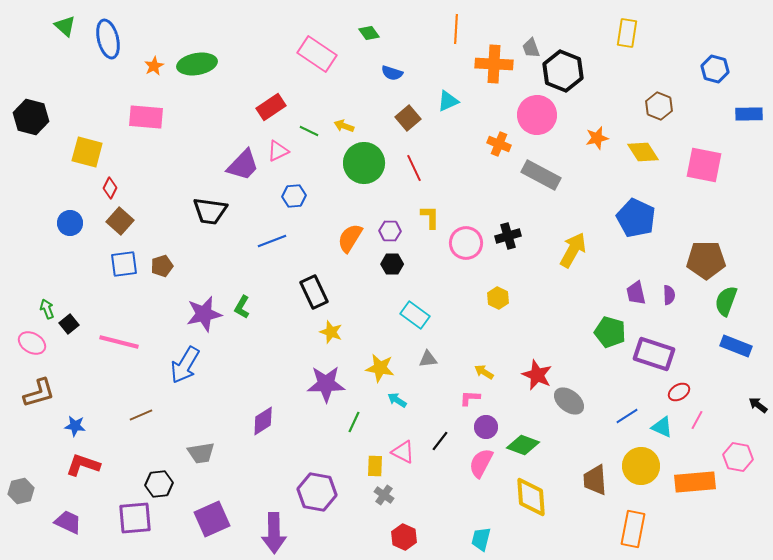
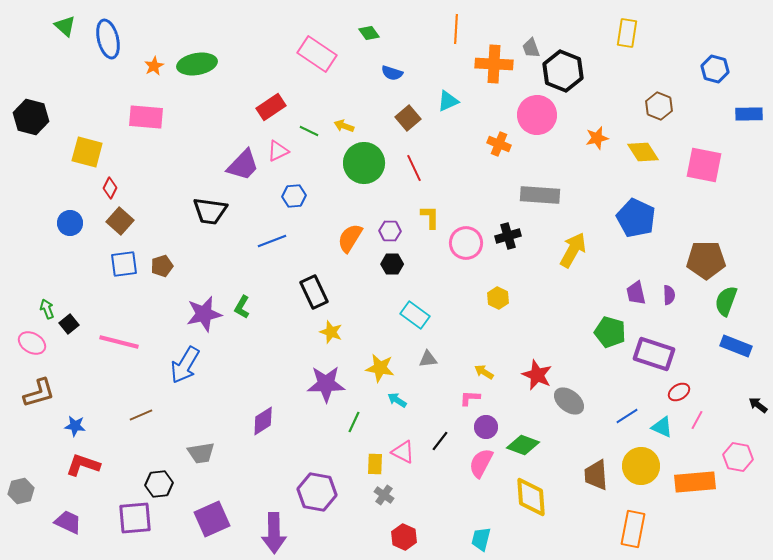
gray rectangle at (541, 175): moved 1 px left, 20 px down; rotated 24 degrees counterclockwise
yellow rectangle at (375, 466): moved 2 px up
brown trapezoid at (595, 480): moved 1 px right, 5 px up
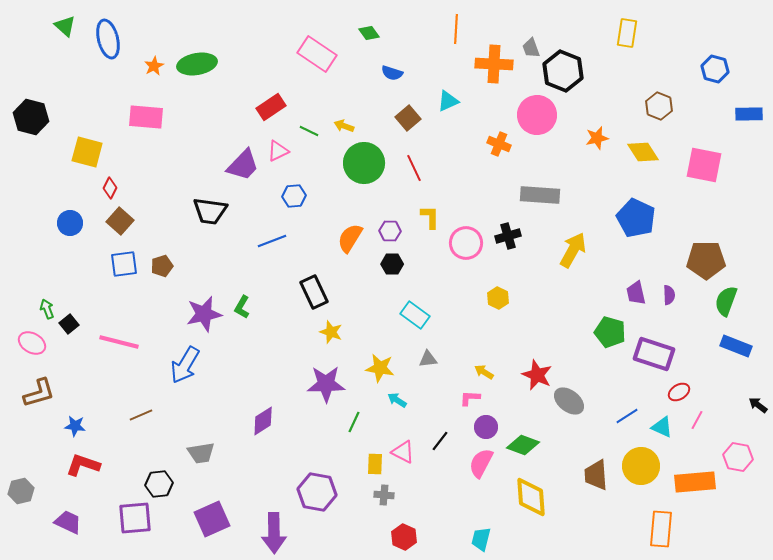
gray cross at (384, 495): rotated 30 degrees counterclockwise
orange rectangle at (633, 529): moved 28 px right; rotated 6 degrees counterclockwise
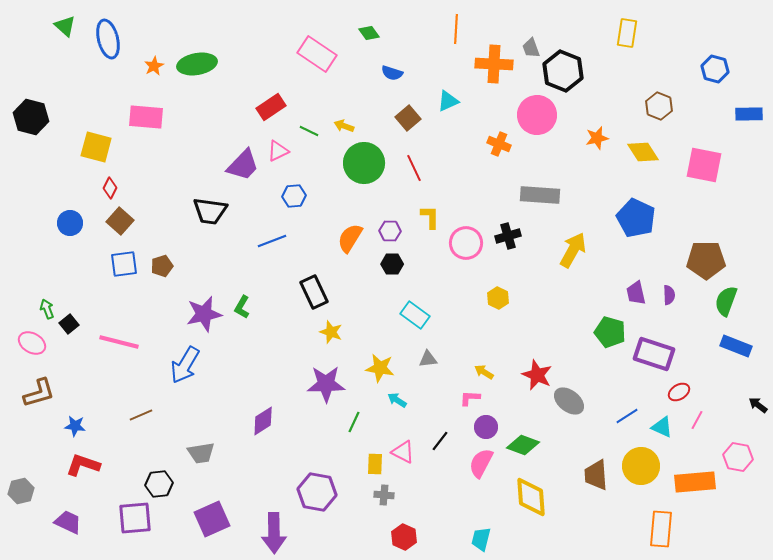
yellow square at (87, 152): moved 9 px right, 5 px up
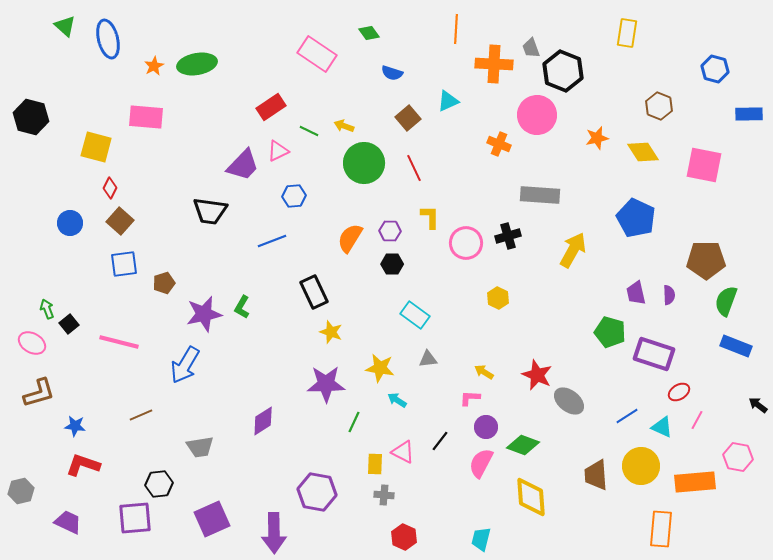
brown pentagon at (162, 266): moved 2 px right, 17 px down
gray trapezoid at (201, 453): moved 1 px left, 6 px up
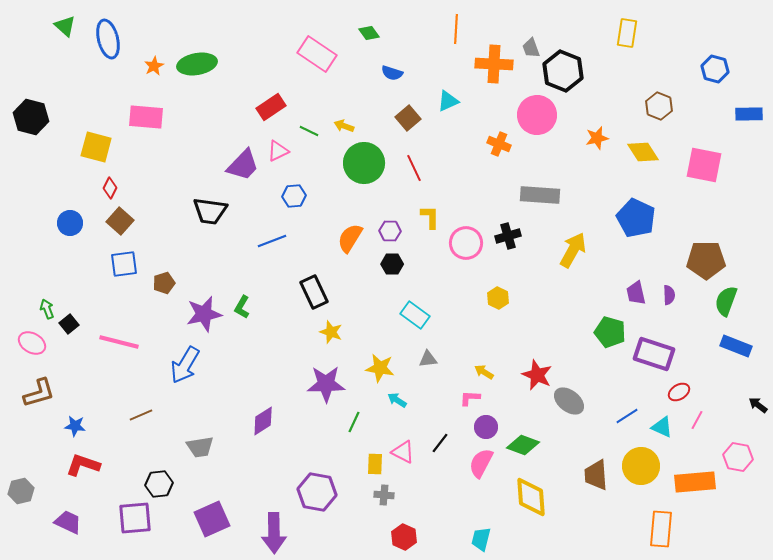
black line at (440, 441): moved 2 px down
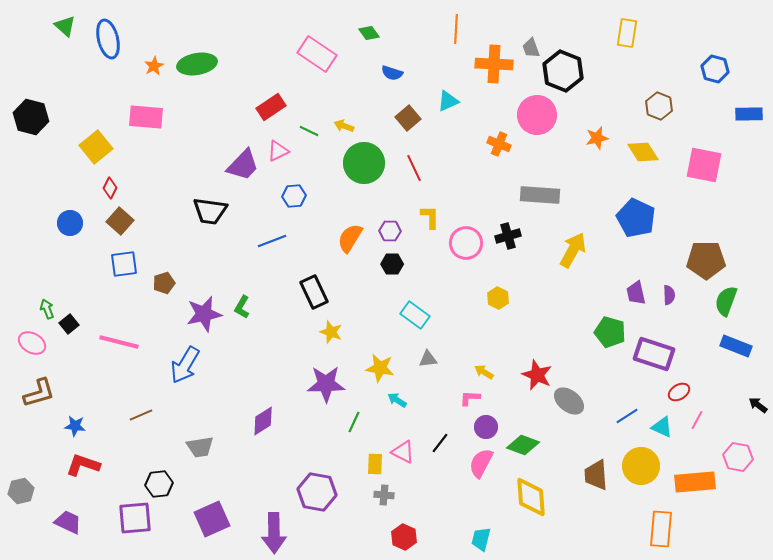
yellow square at (96, 147): rotated 36 degrees clockwise
